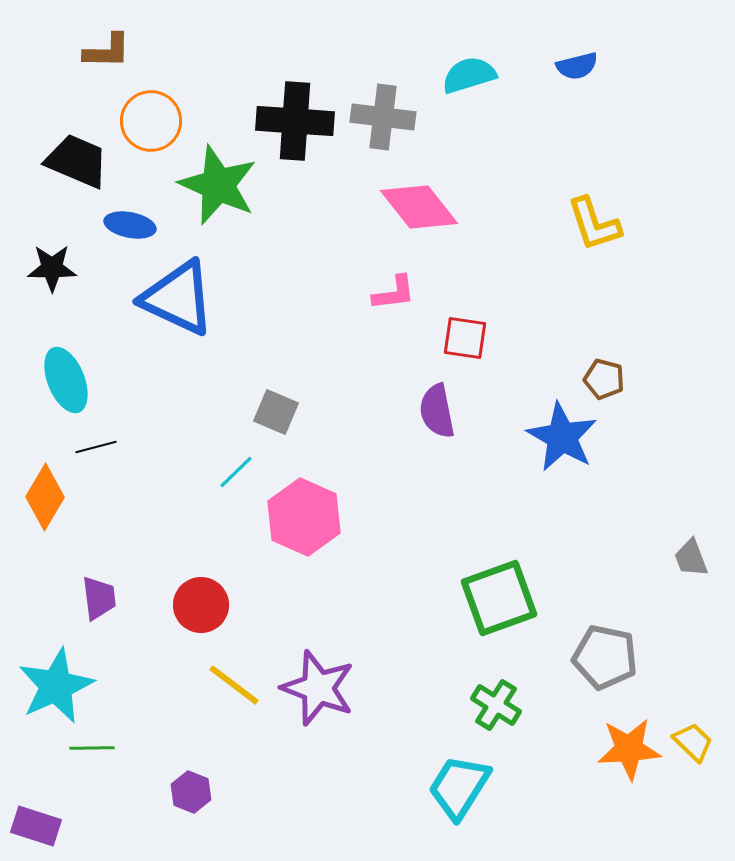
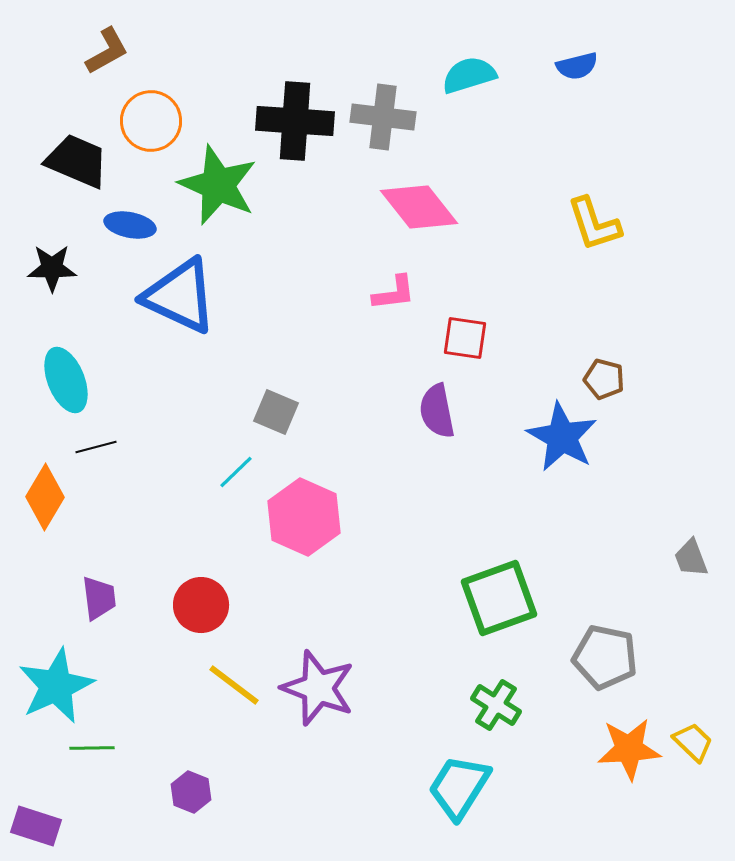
brown L-shape: rotated 30 degrees counterclockwise
blue triangle: moved 2 px right, 2 px up
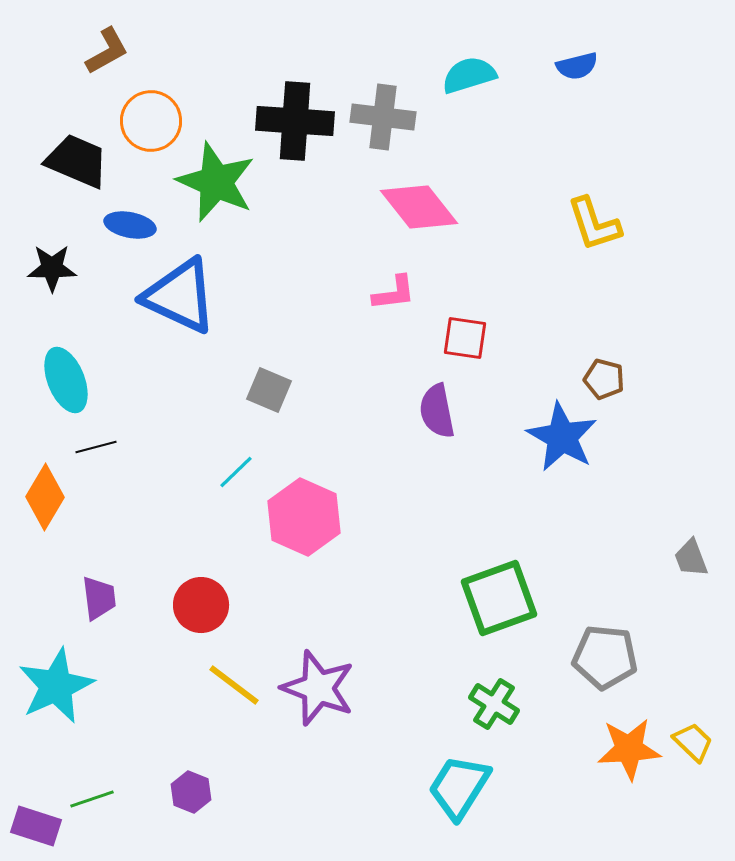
green star: moved 2 px left, 3 px up
gray square: moved 7 px left, 22 px up
gray pentagon: rotated 6 degrees counterclockwise
green cross: moved 2 px left, 1 px up
green line: moved 51 px down; rotated 18 degrees counterclockwise
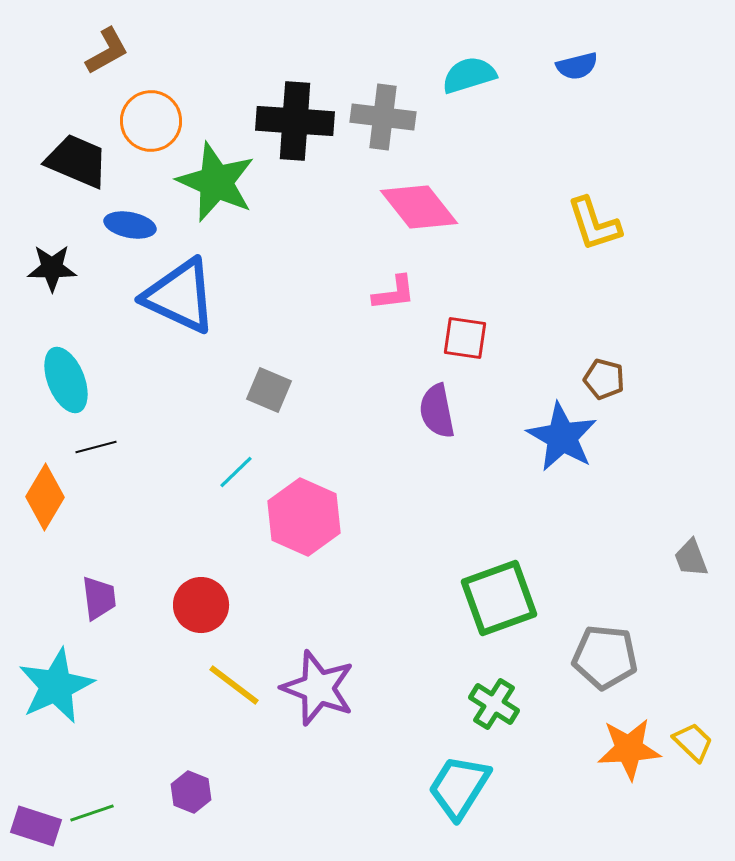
green line: moved 14 px down
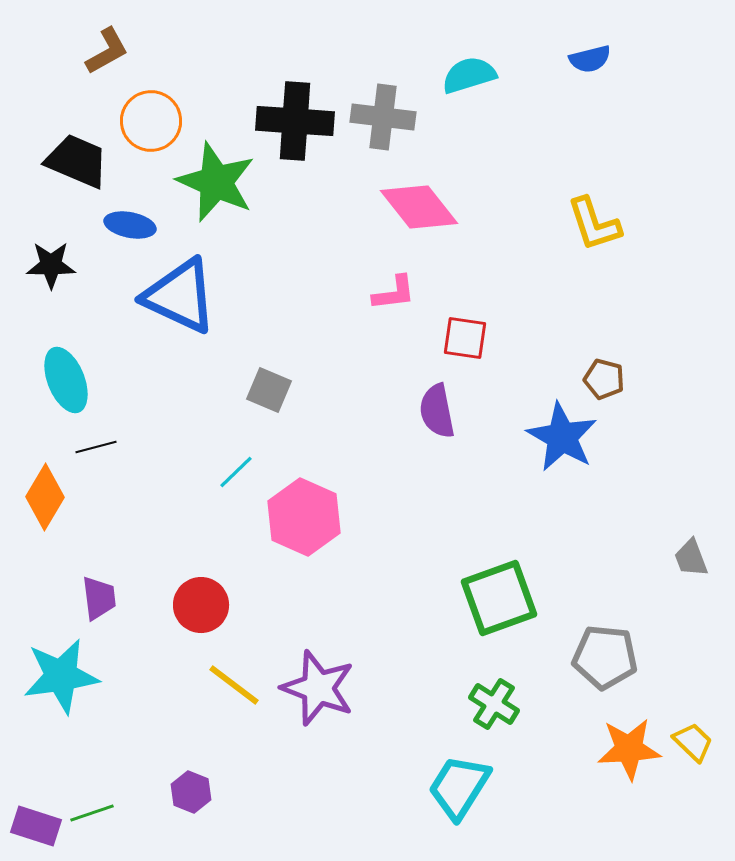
blue semicircle: moved 13 px right, 7 px up
black star: moved 1 px left, 3 px up
cyan star: moved 5 px right, 10 px up; rotated 16 degrees clockwise
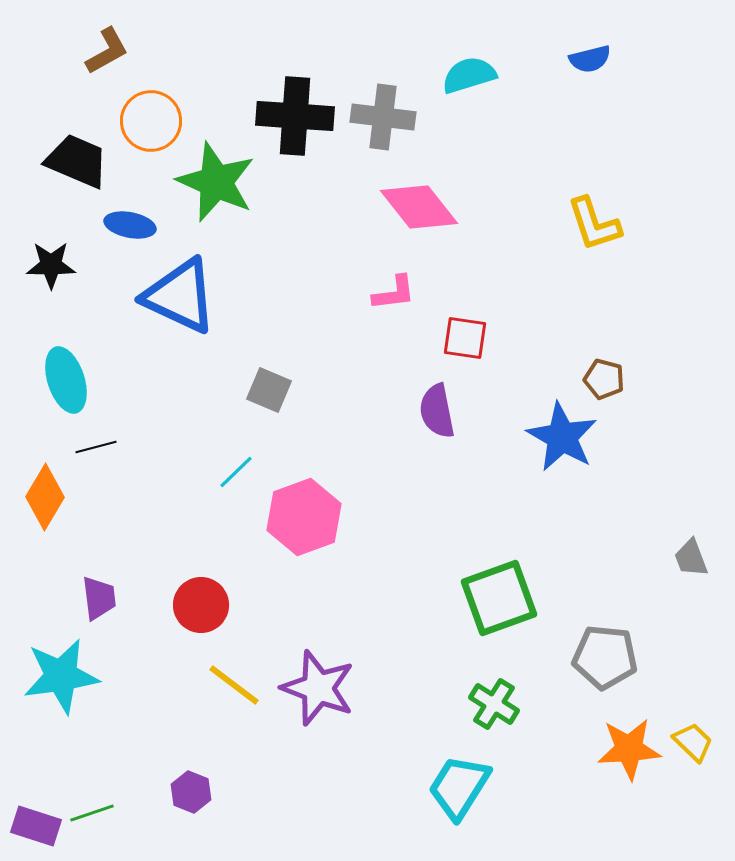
black cross: moved 5 px up
cyan ellipse: rotated 4 degrees clockwise
pink hexagon: rotated 16 degrees clockwise
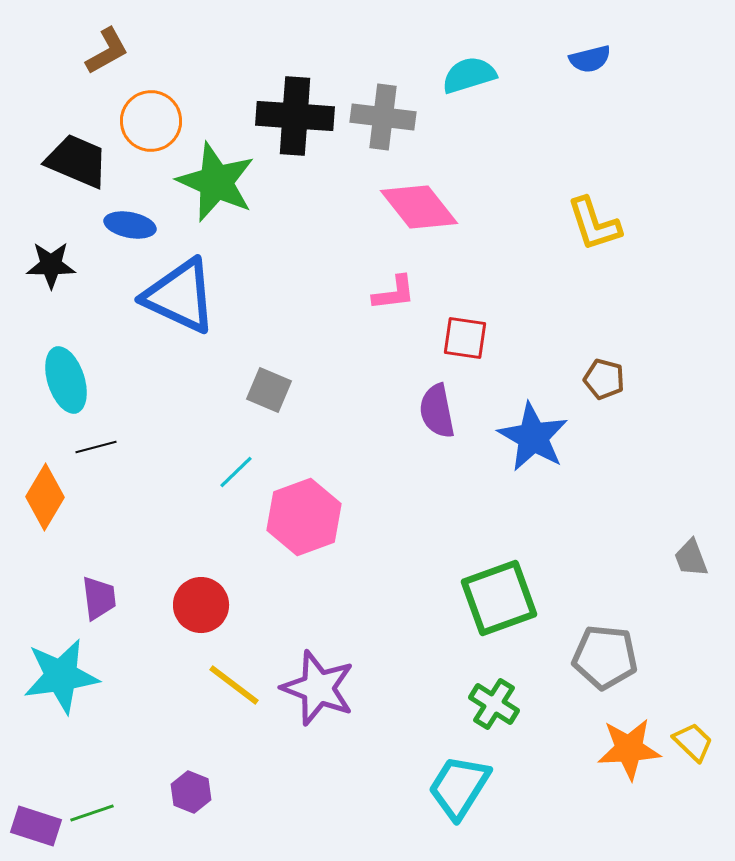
blue star: moved 29 px left
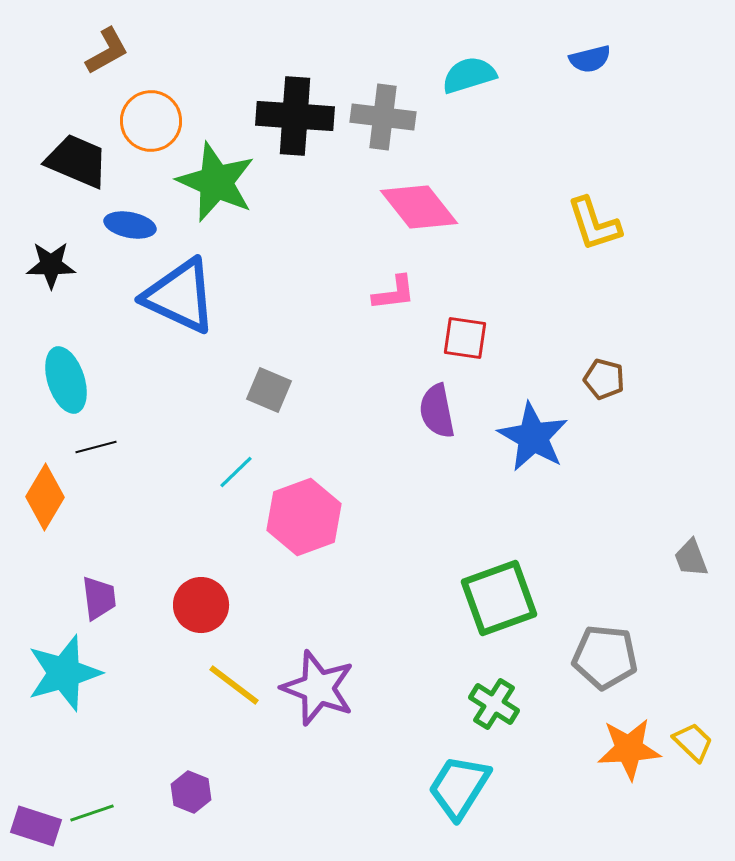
cyan star: moved 3 px right, 3 px up; rotated 8 degrees counterclockwise
